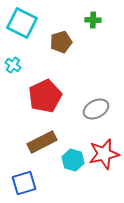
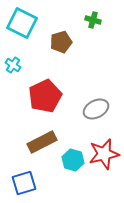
green cross: rotated 14 degrees clockwise
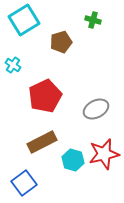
cyan square: moved 2 px right, 3 px up; rotated 32 degrees clockwise
blue square: rotated 20 degrees counterclockwise
